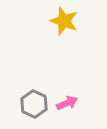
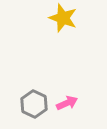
yellow star: moved 1 px left, 3 px up
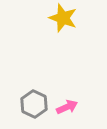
pink arrow: moved 4 px down
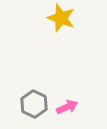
yellow star: moved 2 px left
